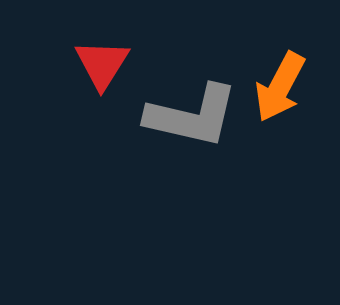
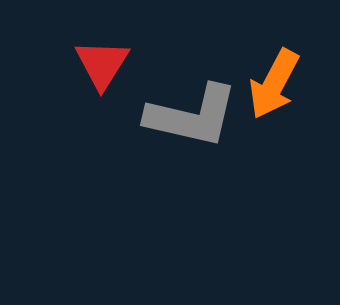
orange arrow: moved 6 px left, 3 px up
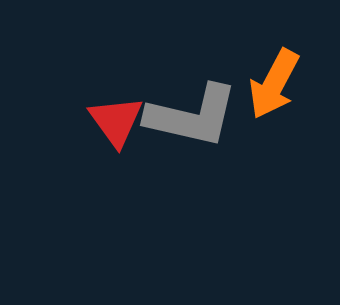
red triangle: moved 14 px right, 57 px down; rotated 8 degrees counterclockwise
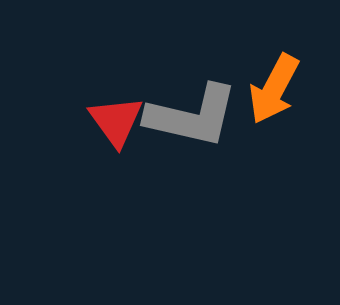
orange arrow: moved 5 px down
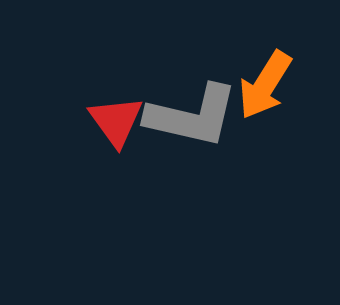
orange arrow: moved 9 px left, 4 px up; rotated 4 degrees clockwise
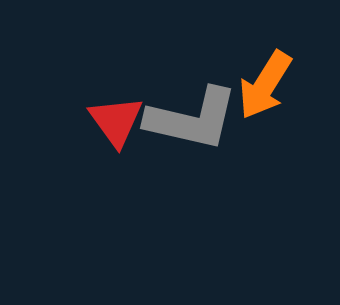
gray L-shape: moved 3 px down
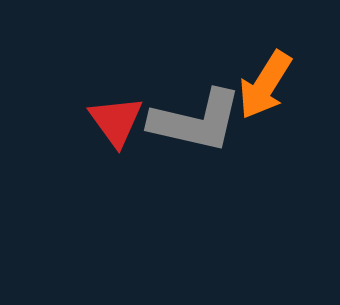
gray L-shape: moved 4 px right, 2 px down
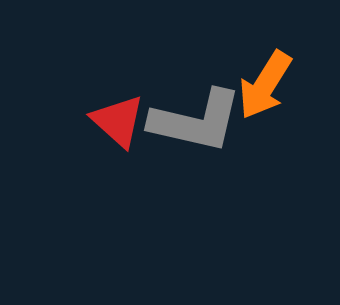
red triangle: moved 2 px right; rotated 12 degrees counterclockwise
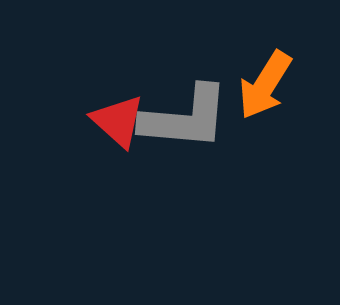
gray L-shape: moved 11 px left, 3 px up; rotated 8 degrees counterclockwise
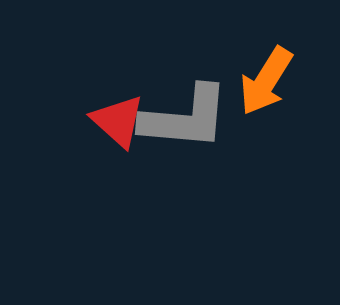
orange arrow: moved 1 px right, 4 px up
